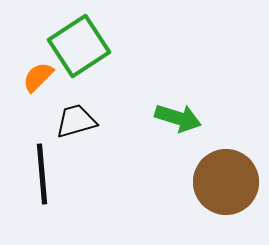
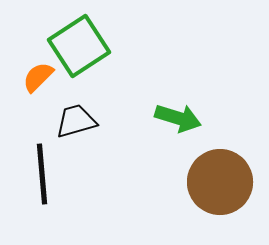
brown circle: moved 6 px left
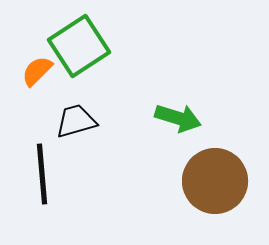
orange semicircle: moved 1 px left, 6 px up
brown circle: moved 5 px left, 1 px up
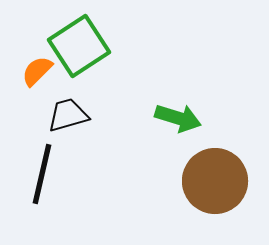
black trapezoid: moved 8 px left, 6 px up
black line: rotated 18 degrees clockwise
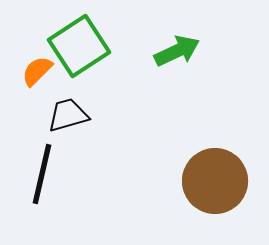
green arrow: moved 1 px left, 67 px up; rotated 42 degrees counterclockwise
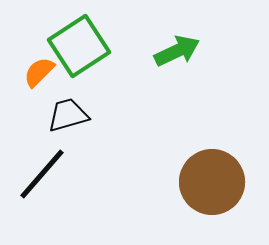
orange semicircle: moved 2 px right, 1 px down
black line: rotated 28 degrees clockwise
brown circle: moved 3 px left, 1 px down
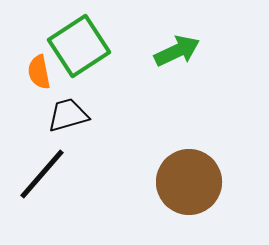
orange semicircle: rotated 56 degrees counterclockwise
brown circle: moved 23 px left
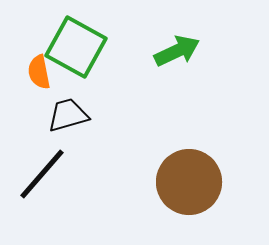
green square: moved 3 px left, 1 px down; rotated 28 degrees counterclockwise
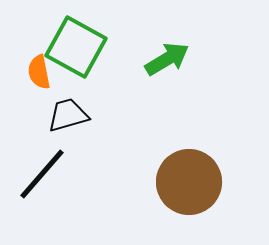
green arrow: moved 10 px left, 8 px down; rotated 6 degrees counterclockwise
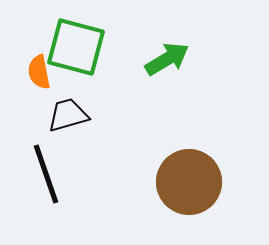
green square: rotated 14 degrees counterclockwise
black line: moved 4 px right; rotated 60 degrees counterclockwise
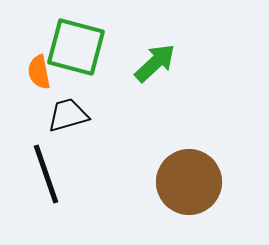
green arrow: moved 12 px left, 4 px down; rotated 12 degrees counterclockwise
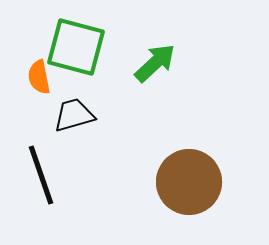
orange semicircle: moved 5 px down
black trapezoid: moved 6 px right
black line: moved 5 px left, 1 px down
